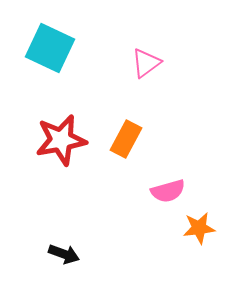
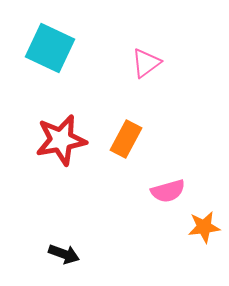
orange star: moved 5 px right, 1 px up
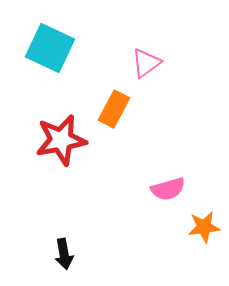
orange rectangle: moved 12 px left, 30 px up
pink semicircle: moved 2 px up
black arrow: rotated 60 degrees clockwise
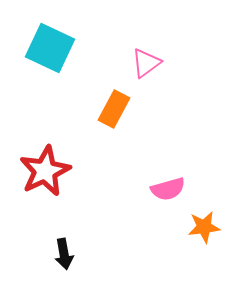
red star: moved 16 px left, 31 px down; rotated 15 degrees counterclockwise
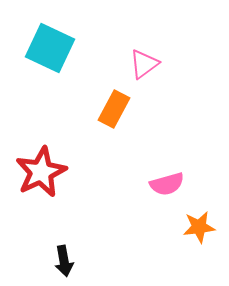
pink triangle: moved 2 px left, 1 px down
red star: moved 4 px left, 1 px down
pink semicircle: moved 1 px left, 5 px up
orange star: moved 5 px left
black arrow: moved 7 px down
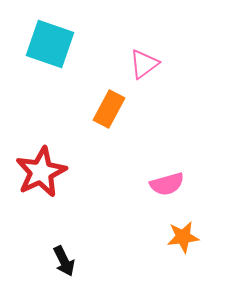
cyan square: moved 4 px up; rotated 6 degrees counterclockwise
orange rectangle: moved 5 px left
orange star: moved 16 px left, 10 px down
black arrow: rotated 16 degrees counterclockwise
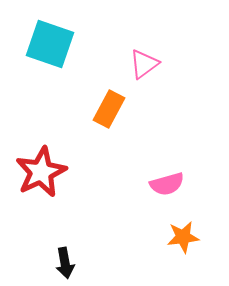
black arrow: moved 1 px right, 2 px down; rotated 16 degrees clockwise
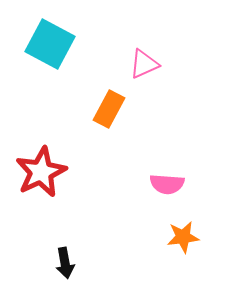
cyan square: rotated 9 degrees clockwise
pink triangle: rotated 12 degrees clockwise
pink semicircle: rotated 20 degrees clockwise
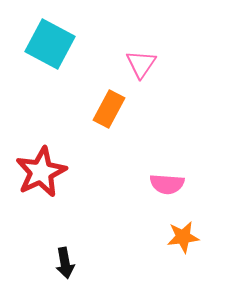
pink triangle: moved 3 px left; rotated 32 degrees counterclockwise
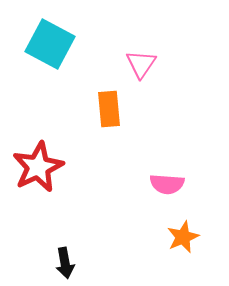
orange rectangle: rotated 33 degrees counterclockwise
red star: moved 3 px left, 5 px up
orange star: rotated 16 degrees counterclockwise
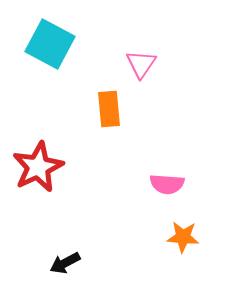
orange star: rotated 28 degrees clockwise
black arrow: rotated 72 degrees clockwise
